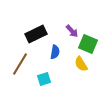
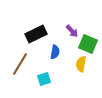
yellow semicircle: rotated 42 degrees clockwise
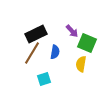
green square: moved 1 px left, 1 px up
brown line: moved 12 px right, 11 px up
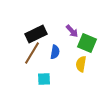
cyan square: rotated 16 degrees clockwise
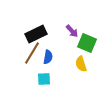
blue semicircle: moved 7 px left, 5 px down
yellow semicircle: rotated 28 degrees counterclockwise
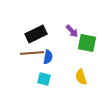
green square: rotated 12 degrees counterclockwise
brown line: rotated 55 degrees clockwise
yellow semicircle: moved 13 px down
cyan square: rotated 16 degrees clockwise
